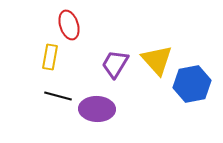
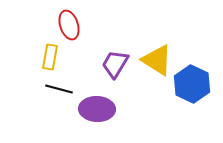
yellow triangle: rotated 16 degrees counterclockwise
blue hexagon: rotated 24 degrees counterclockwise
black line: moved 1 px right, 7 px up
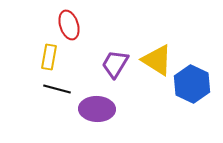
yellow rectangle: moved 1 px left
black line: moved 2 px left
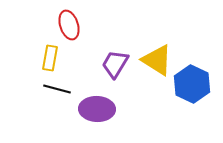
yellow rectangle: moved 1 px right, 1 px down
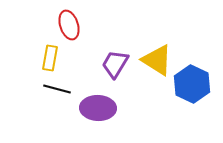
purple ellipse: moved 1 px right, 1 px up
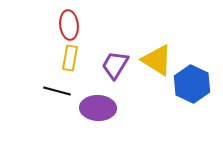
red ellipse: rotated 12 degrees clockwise
yellow rectangle: moved 20 px right
purple trapezoid: moved 1 px down
black line: moved 2 px down
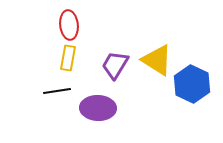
yellow rectangle: moved 2 px left
black line: rotated 24 degrees counterclockwise
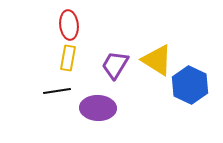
blue hexagon: moved 2 px left, 1 px down
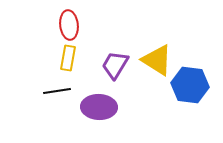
blue hexagon: rotated 18 degrees counterclockwise
purple ellipse: moved 1 px right, 1 px up
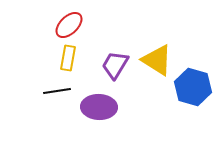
red ellipse: rotated 52 degrees clockwise
blue hexagon: moved 3 px right, 2 px down; rotated 9 degrees clockwise
